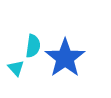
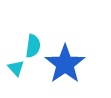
blue star: moved 6 px down
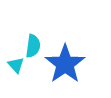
cyan triangle: moved 3 px up
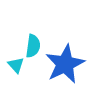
blue star: rotated 9 degrees clockwise
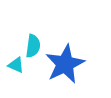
cyan triangle: rotated 24 degrees counterclockwise
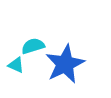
cyan semicircle: rotated 115 degrees counterclockwise
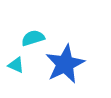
cyan semicircle: moved 8 px up
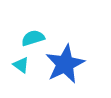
cyan triangle: moved 5 px right; rotated 12 degrees clockwise
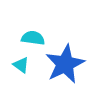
cyan semicircle: rotated 25 degrees clockwise
